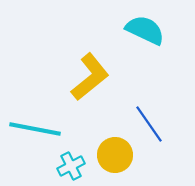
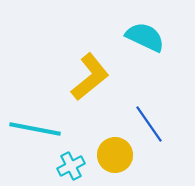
cyan semicircle: moved 7 px down
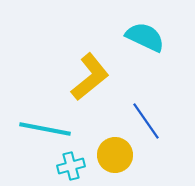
blue line: moved 3 px left, 3 px up
cyan line: moved 10 px right
cyan cross: rotated 12 degrees clockwise
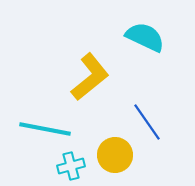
blue line: moved 1 px right, 1 px down
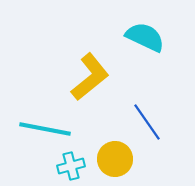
yellow circle: moved 4 px down
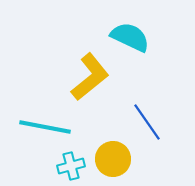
cyan semicircle: moved 15 px left
cyan line: moved 2 px up
yellow circle: moved 2 px left
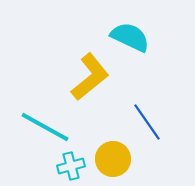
cyan line: rotated 18 degrees clockwise
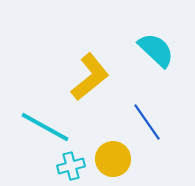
cyan semicircle: moved 26 px right, 13 px down; rotated 18 degrees clockwise
